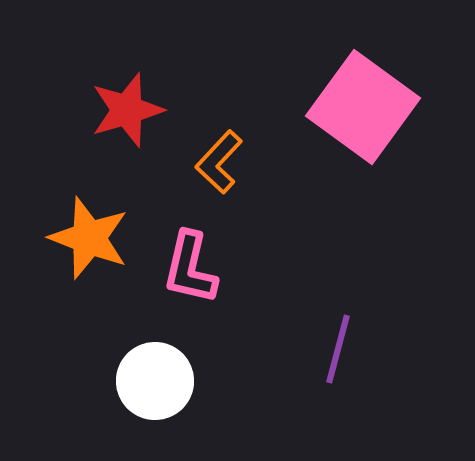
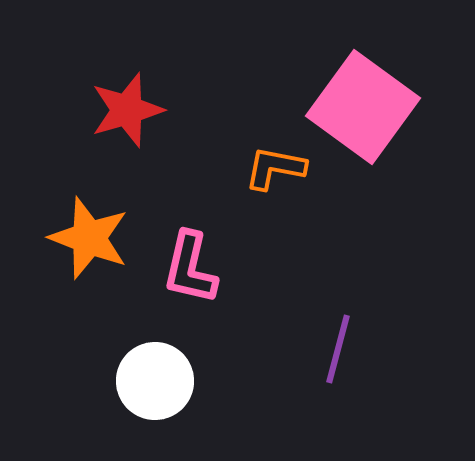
orange L-shape: moved 56 px right, 6 px down; rotated 58 degrees clockwise
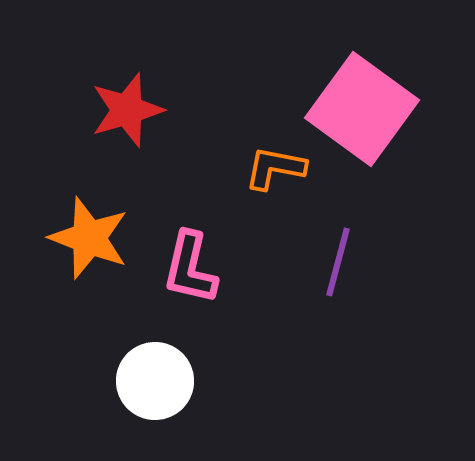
pink square: moved 1 px left, 2 px down
purple line: moved 87 px up
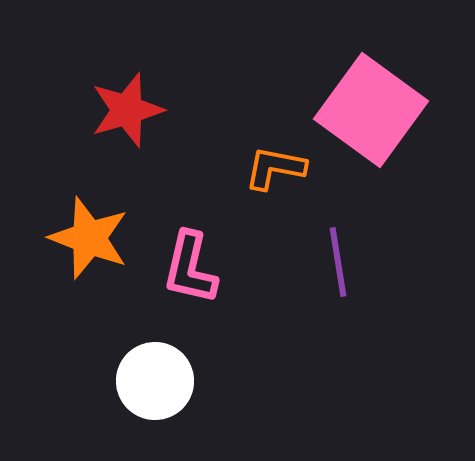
pink square: moved 9 px right, 1 px down
purple line: rotated 24 degrees counterclockwise
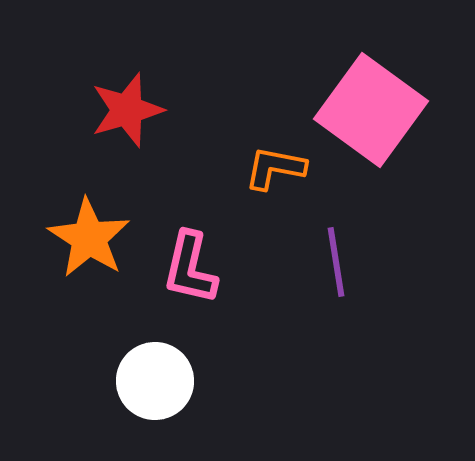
orange star: rotated 12 degrees clockwise
purple line: moved 2 px left
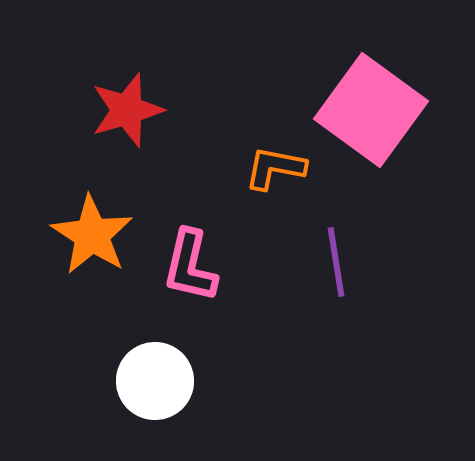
orange star: moved 3 px right, 3 px up
pink L-shape: moved 2 px up
